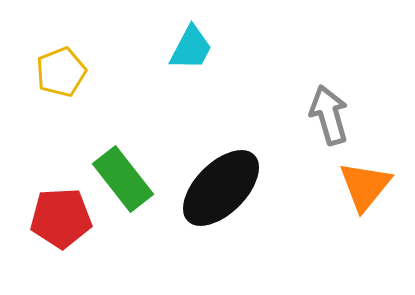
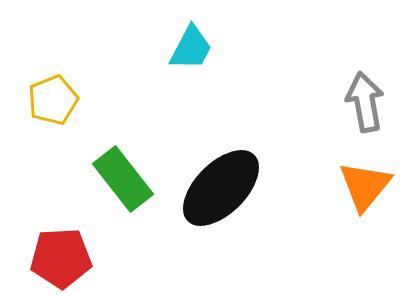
yellow pentagon: moved 8 px left, 28 px down
gray arrow: moved 36 px right, 13 px up; rotated 6 degrees clockwise
red pentagon: moved 40 px down
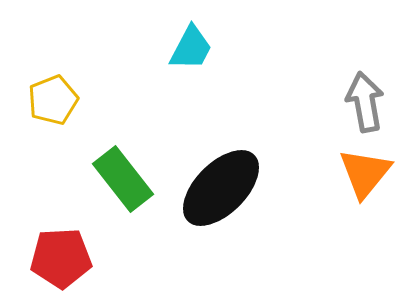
orange triangle: moved 13 px up
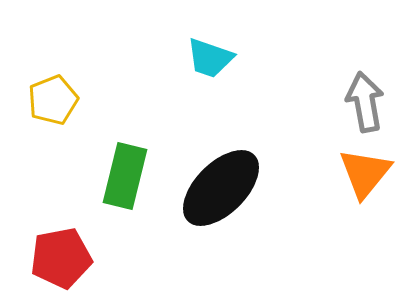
cyan trapezoid: moved 19 px right, 10 px down; rotated 81 degrees clockwise
green rectangle: moved 2 px right, 3 px up; rotated 52 degrees clockwise
red pentagon: rotated 8 degrees counterclockwise
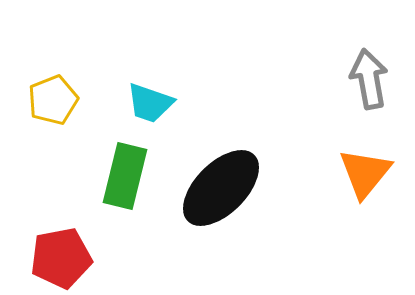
cyan trapezoid: moved 60 px left, 45 px down
gray arrow: moved 4 px right, 23 px up
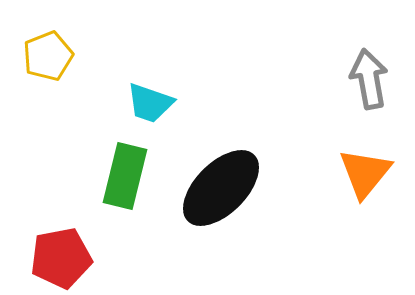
yellow pentagon: moved 5 px left, 44 px up
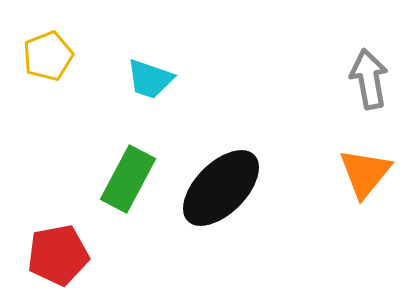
cyan trapezoid: moved 24 px up
green rectangle: moved 3 px right, 3 px down; rotated 14 degrees clockwise
red pentagon: moved 3 px left, 3 px up
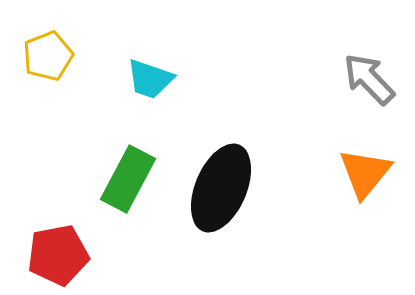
gray arrow: rotated 34 degrees counterclockwise
black ellipse: rotated 22 degrees counterclockwise
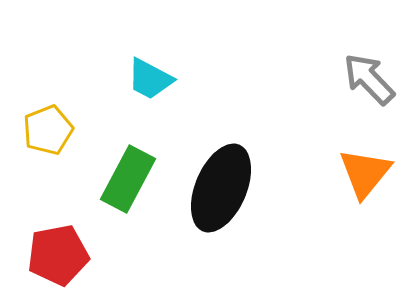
yellow pentagon: moved 74 px down
cyan trapezoid: rotated 9 degrees clockwise
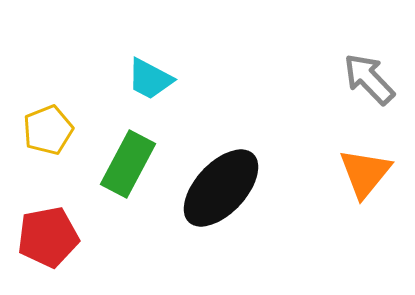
green rectangle: moved 15 px up
black ellipse: rotated 20 degrees clockwise
red pentagon: moved 10 px left, 18 px up
